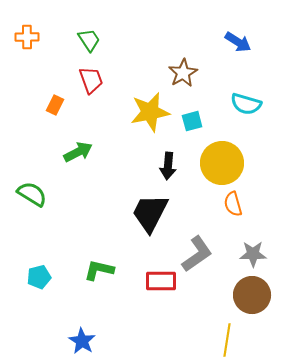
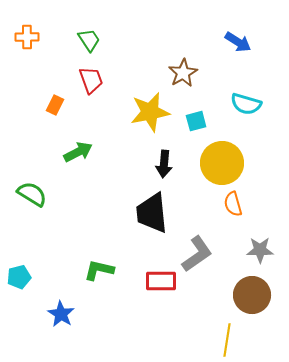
cyan square: moved 4 px right
black arrow: moved 4 px left, 2 px up
black trapezoid: moved 2 px right; rotated 33 degrees counterclockwise
gray star: moved 7 px right, 4 px up
cyan pentagon: moved 20 px left
blue star: moved 21 px left, 27 px up
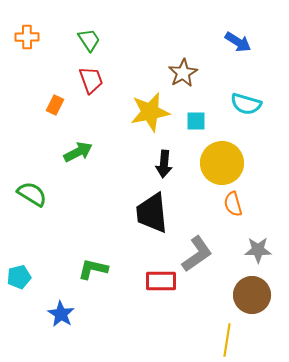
cyan square: rotated 15 degrees clockwise
gray star: moved 2 px left
green L-shape: moved 6 px left, 1 px up
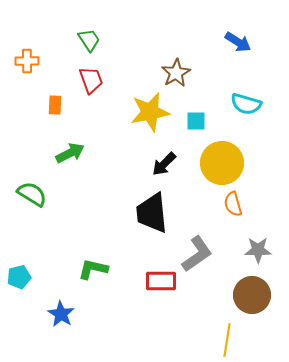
orange cross: moved 24 px down
brown star: moved 7 px left
orange rectangle: rotated 24 degrees counterclockwise
green arrow: moved 8 px left, 1 px down
black arrow: rotated 40 degrees clockwise
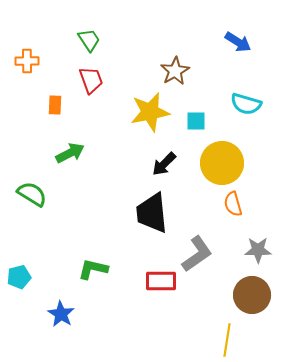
brown star: moved 1 px left, 2 px up
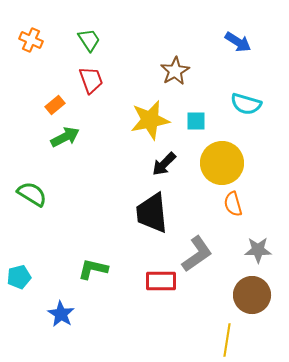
orange cross: moved 4 px right, 21 px up; rotated 25 degrees clockwise
orange rectangle: rotated 48 degrees clockwise
yellow star: moved 8 px down
green arrow: moved 5 px left, 16 px up
